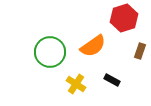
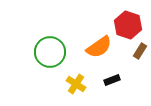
red hexagon: moved 4 px right, 7 px down; rotated 24 degrees counterclockwise
orange semicircle: moved 6 px right, 1 px down
brown rectangle: rotated 14 degrees clockwise
black rectangle: rotated 49 degrees counterclockwise
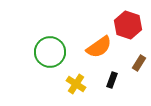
brown rectangle: moved 1 px left, 12 px down
black rectangle: rotated 49 degrees counterclockwise
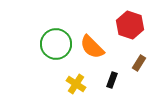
red hexagon: moved 2 px right
orange semicircle: moved 7 px left; rotated 80 degrees clockwise
green circle: moved 6 px right, 8 px up
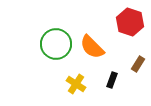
red hexagon: moved 3 px up
brown rectangle: moved 1 px left, 1 px down
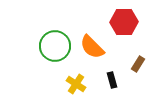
red hexagon: moved 6 px left; rotated 20 degrees counterclockwise
green circle: moved 1 px left, 2 px down
black rectangle: rotated 35 degrees counterclockwise
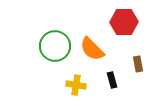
orange semicircle: moved 2 px down
brown rectangle: rotated 42 degrees counterclockwise
yellow cross: moved 1 px down; rotated 24 degrees counterclockwise
